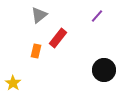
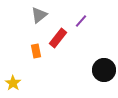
purple line: moved 16 px left, 5 px down
orange rectangle: rotated 24 degrees counterclockwise
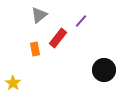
orange rectangle: moved 1 px left, 2 px up
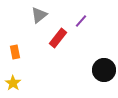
orange rectangle: moved 20 px left, 3 px down
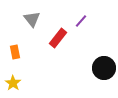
gray triangle: moved 7 px left, 4 px down; rotated 30 degrees counterclockwise
black circle: moved 2 px up
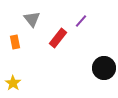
orange rectangle: moved 10 px up
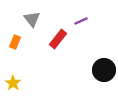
purple line: rotated 24 degrees clockwise
red rectangle: moved 1 px down
orange rectangle: rotated 32 degrees clockwise
black circle: moved 2 px down
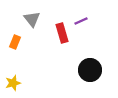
red rectangle: moved 4 px right, 6 px up; rotated 54 degrees counterclockwise
black circle: moved 14 px left
yellow star: rotated 21 degrees clockwise
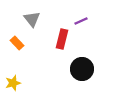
red rectangle: moved 6 px down; rotated 30 degrees clockwise
orange rectangle: moved 2 px right, 1 px down; rotated 64 degrees counterclockwise
black circle: moved 8 px left, 1 px up
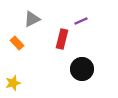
gray triangle: rotated 42 degrees clockwise
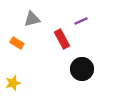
gray triangle: rotated 12 degrees clockwise
red rectangle: rotated 42 degrees counterclockwise
orange rectangle: rotated 16 degrees counterclockwise
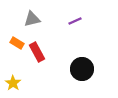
purple line: moved 6 px left
red rectangle: moved 25 px left, 13 px down
yellow star: rotated 21 degrees counterclockwise
